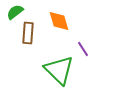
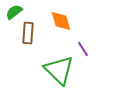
green semicircle: moved 1 px left
orange diamond: moved 2 px right
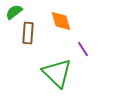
green triangle: moved 2 px left, 3 px down
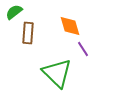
orange diamond: moved 9 px right, 5 px down
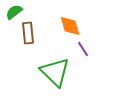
brown rectangle: rotated 10 degrees counterclockwise
green triangle: moved 2 px left, 1 px up
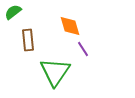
green semicircle: moved 1 px left
brown rectangle: moved 7 px down
green triangle: rotated 20 degrees clockwise
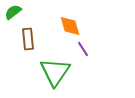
brown rectangle: moved 1 px up
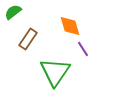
brown rectangle: rotated 40 degrees clockwise
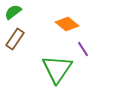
orange diamond: moved 3 px left, 2 px up; rotated 35 degrees counterclockwise
brown rectangle: moved 13 px left
green triangle: moved 2 px right, 3 px up
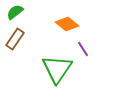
green semicircle: moved 2 px right
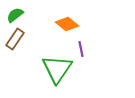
green semicircle: moved 3 px down
purple line: moved 2 px left; rotated 21 degrees clockwise
